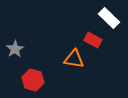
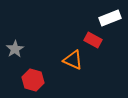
white rectangle: moved 1 px right; rotated 65 degrees counterclockwise
orange triangle: moved 1 px left, 1 px down; rotated 15 degrees clockwise
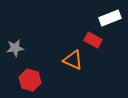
gray star: moved 1 px up; rotated 24 degrees clockwise
red hexagon: moved 3 px left
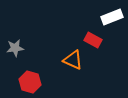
white rectangle: moved 2 px right, 1 px up
red hexagon: moved 2 px down
